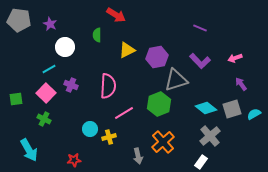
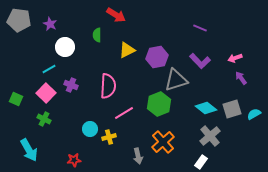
purple arrow: moved 6 px up
green square: rotated 32 degrees clockwise
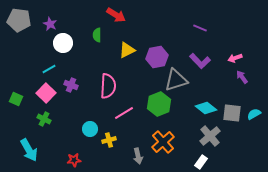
white circle: moved 2 px left, 4 px up
purple arrow: moved 1 px right, 1 px up
gray square: moved 4 px down; rotated 24 degrees clockwise
yellow cross: moved 3 px down
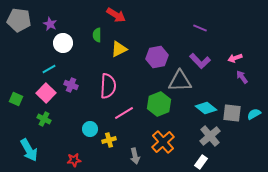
yellow triangle: moved 8 px left, 1 px up
gray triangle: moved 4 px right, 1 px down; rotated 15 degrees clockwise
gray arrow: moved 3 px left
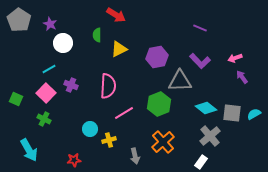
gray pentagon: rotated 25 degrees clockwise
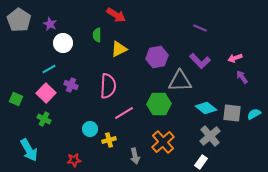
green hexagon: rotated 20 degrees clockwise
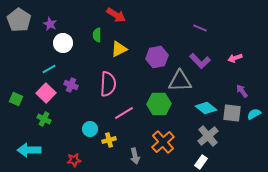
purple arrow: moved 14 px down
pink semicircle: moved 2 px up
gray cross: moved 2 px left
cyan arrow: rotated 120 degrees clockwise
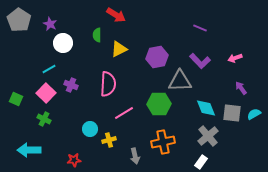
purple arrow: moved 1 px left, 3 px up
cyan diamond: rotated 30 degrees clockwise
orange cross: rotated 30 degrees clockwise
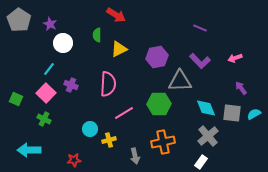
cyan line: rotated 24 degrees counterclockwise
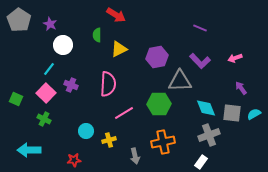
white circle: moved 2 px down
cyan circle: moved 4 px left, 2 px down
gray cross: moved 1 px right, 1 px up; rotated 20 degrees clockwise
